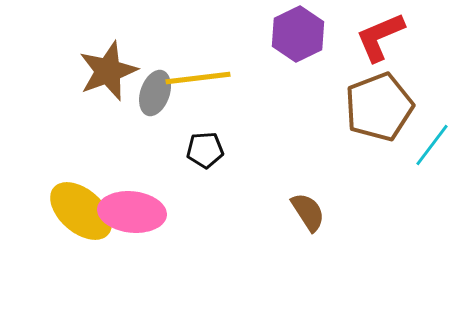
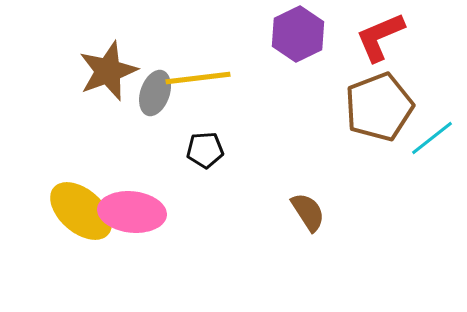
cyan line: moved 7 px up; rotated 15 degrees clockwise
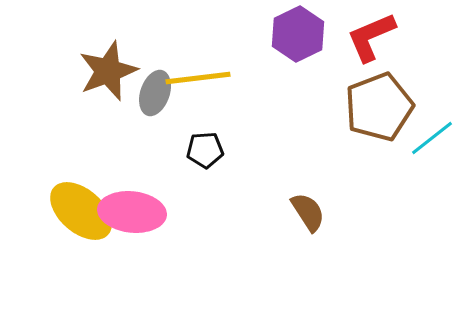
red L-shape: moved 9 px left
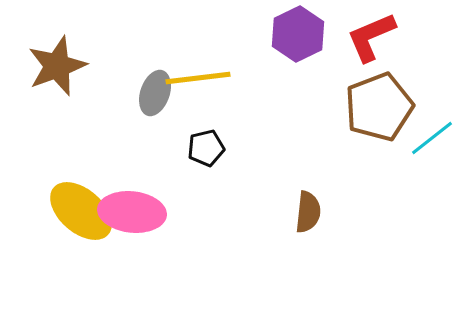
brown star: moved 51 px left, 5 px up
black pentagon: moved 1 px right, 2 px up; rotated 9 degrees counterclockwise
brown semicircle: rotated 39 degrees clockwise
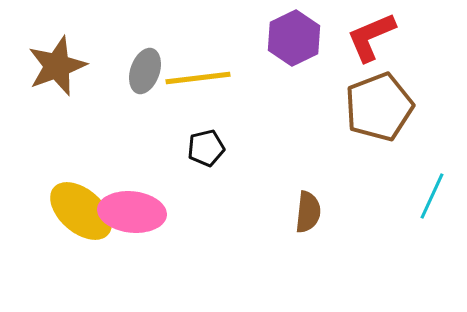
purple hexagon: moved 4 px left, 4 px down
gray ellipse: moved 10 px left, 22 px up
cyan line: moved 58 px down; rotated 27 degrees counterclockwise
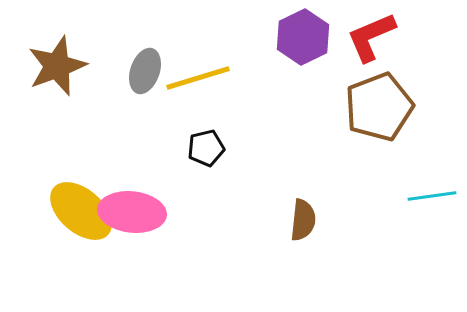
purple hexagon: moved 9 px right, 1 px up
yellow line: rotated 10 degrees counterclockwise
cyan line: rotated 57 degrees clockwise
brown semicircle: moved 5 px left, 8 px down
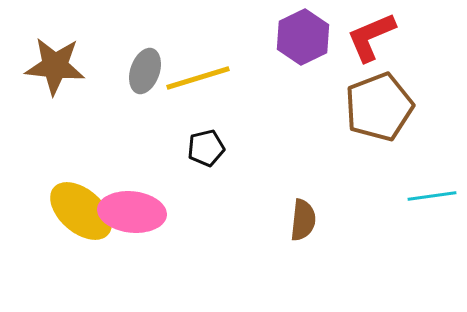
brown star: moved 2 px left; rotated 26 degrees clockwise
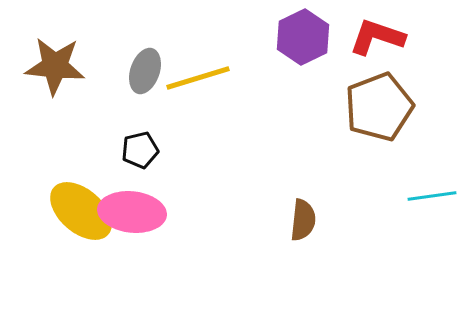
red L-shape: moved 6 px right; rotated 42 degrees clockwise
black pentagon: moved 66 px left, 2 px down
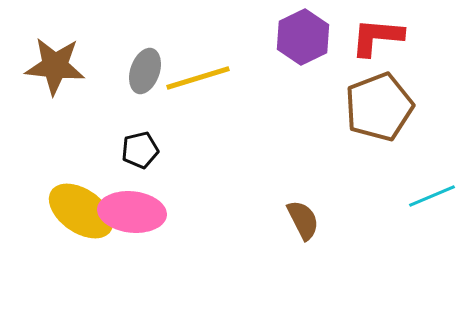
red L-shape: rotated 14 degrees counterclockwise
cyan line: rotated 15 degrees counterclockwise
yellow ellipse: rotated 6 degrees counterclockwise
brown semicircle: rotated 33 degrees counterclockwise
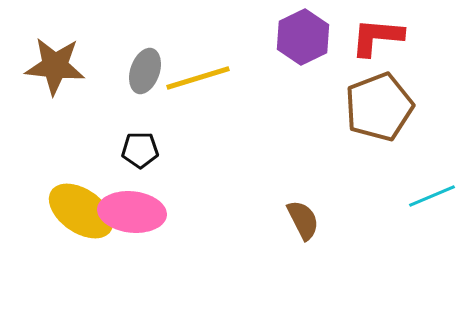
black pentagon: rotated 12 degrees clockwise
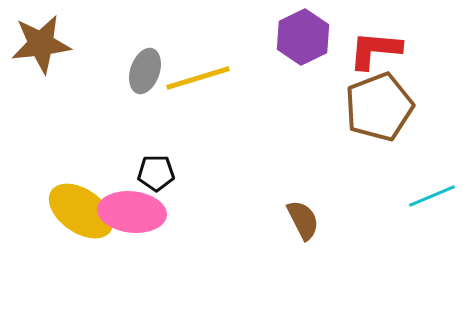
red L-shape: moved 2 px left, 13 px down
brown star: moved 14 px left, 22 px up; rotated 12 degrees counterclockwise
black pentagon: moved 16 px right, 23 px down
